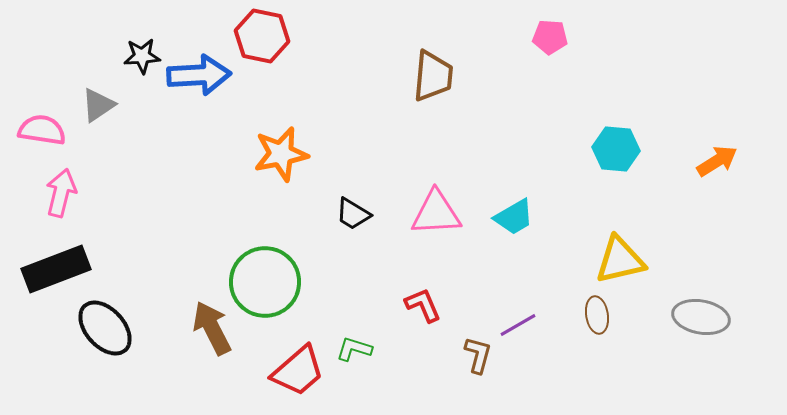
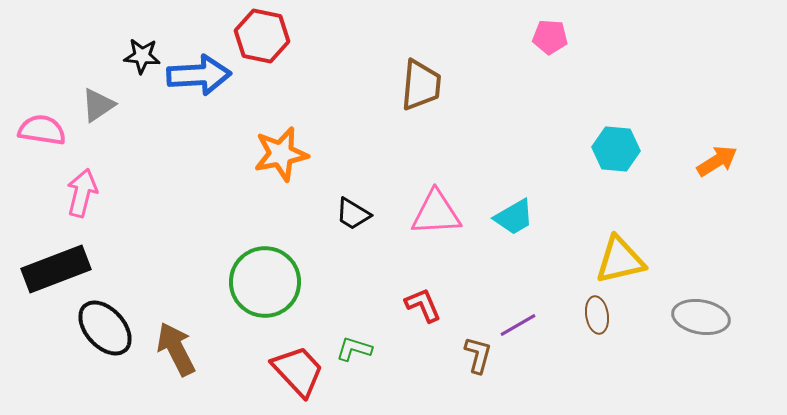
black star: rotated 9 degrees clockwise
brown trapezoid: moved 12 px left, 9 px down
pink arrow: moved 21 px right
brown arrow: moved 36 px left, 21 px down
red trapezoid: rotated 92 degrees counterclockwise
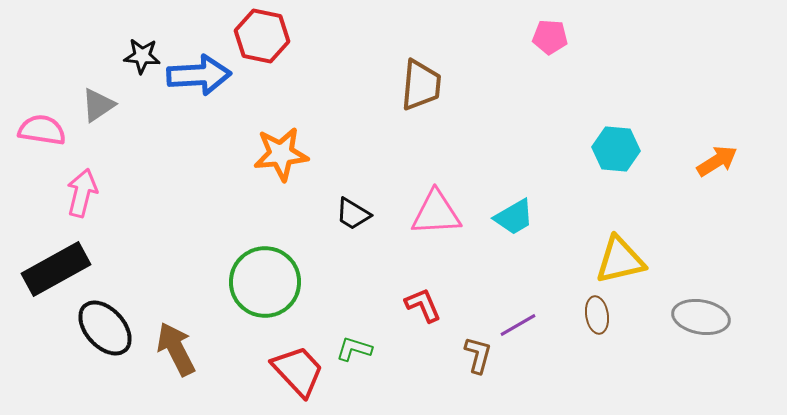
orange star: rotated 6 degrees clockwise
black rectangle: rotated 8 degrees counterclockwise
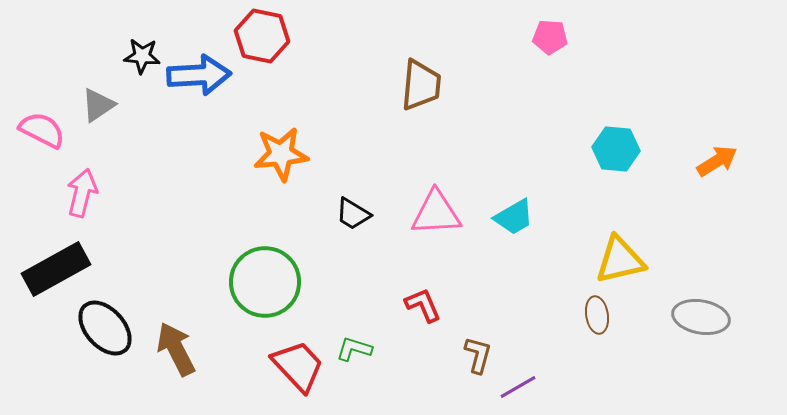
pink semicircle: rotated 18 degrees clockwise
purple line: moved 62 px down
red trapezoid: moved 5 px up
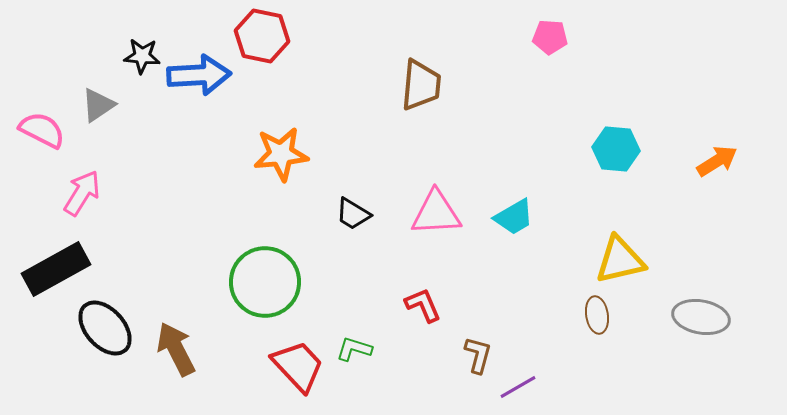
pink arrow: rotated 18 degrees clockwise
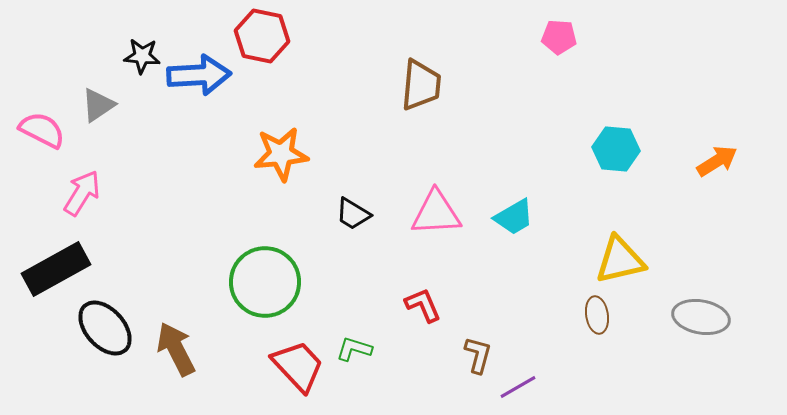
pink pentagon: moved 9 px right
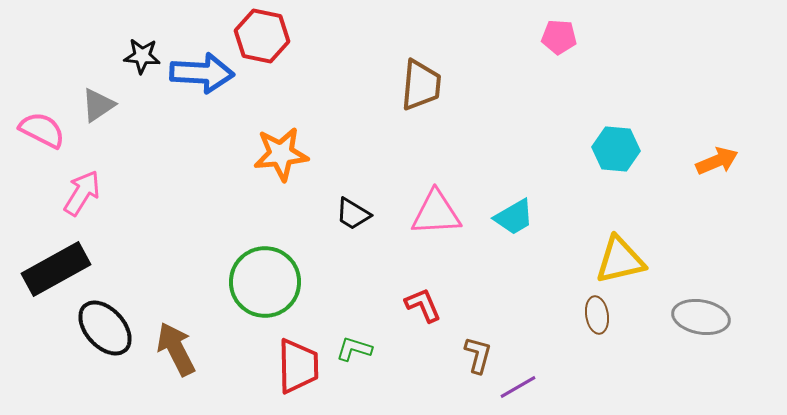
blue arrow: moved 3 px right, 2 px up; rotated 6 degrees clockwise
orange arrow: rotated 9 degrees clockwise
red trapezoid: rotated 42 degrees clockwise
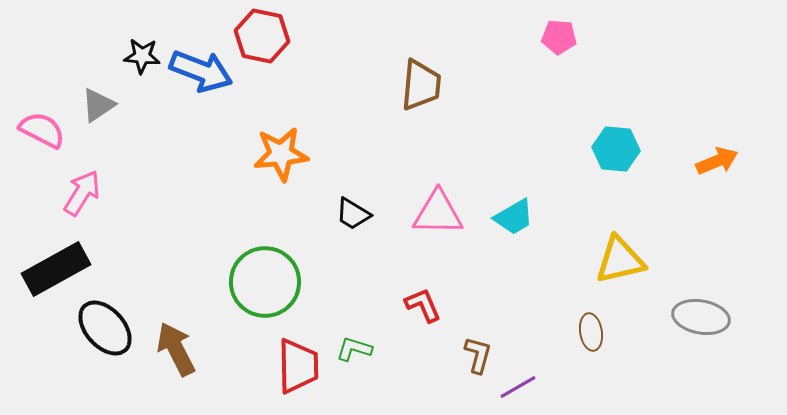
blue arrow: moved 1 px left, 2 px up; rotated 18 degrees clockwise
pink triangle: moved 2 px right; rotated 4 degrees clockwise
brown ellipse: moved 6 px left, 17 px down
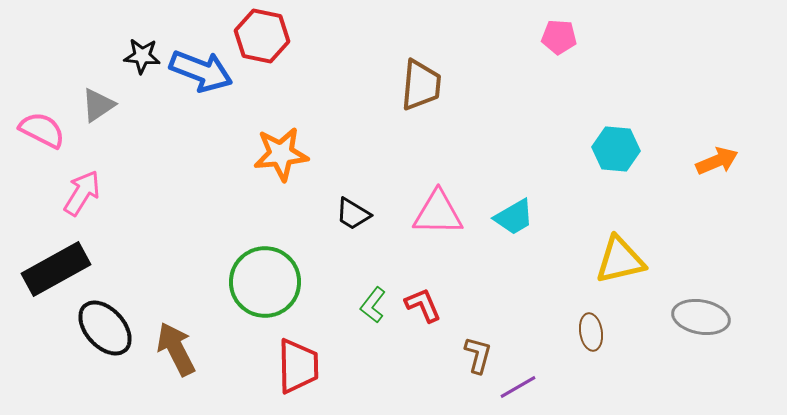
green L-shape: moved 19 px right, 44 px up; rotated 69 degrees counterclockwise
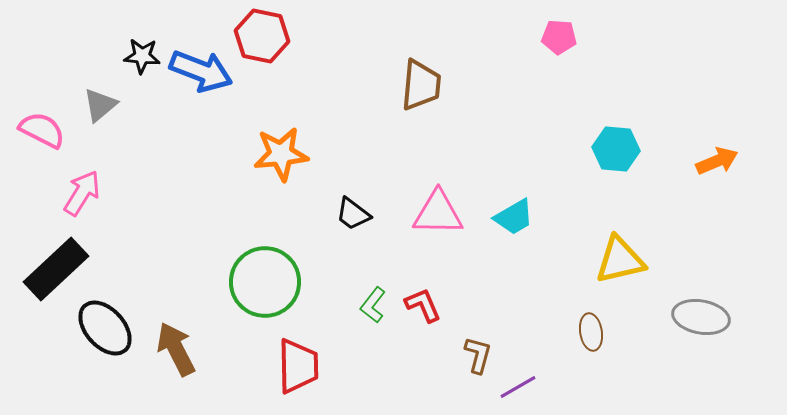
gray triangle: moved 2 px right; rotated 6 degrees counterclockwise
black trapezoid: rotated 6 degrees clockwise
black rectangle: rotated 14 degrees counterclockwise
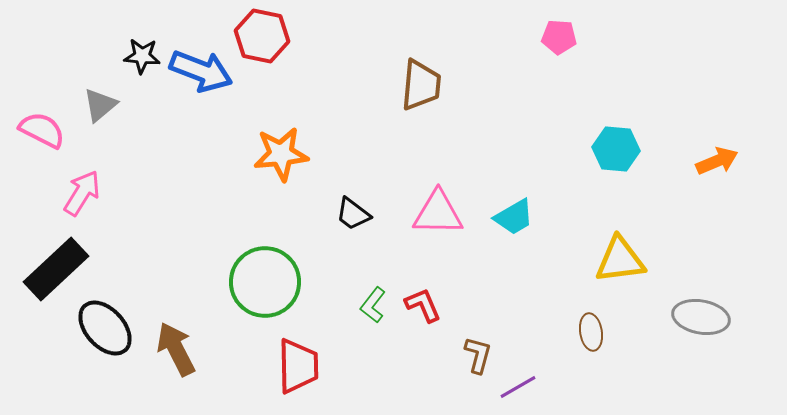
yellow triangle: rotated 6 degrees clockwise
